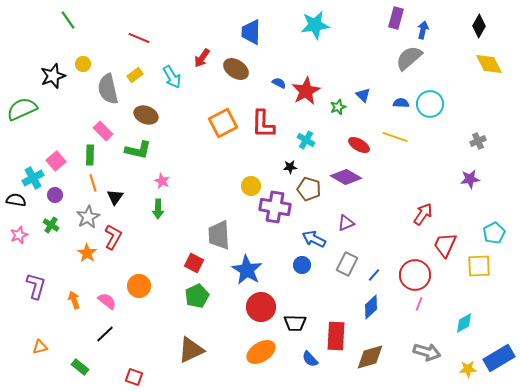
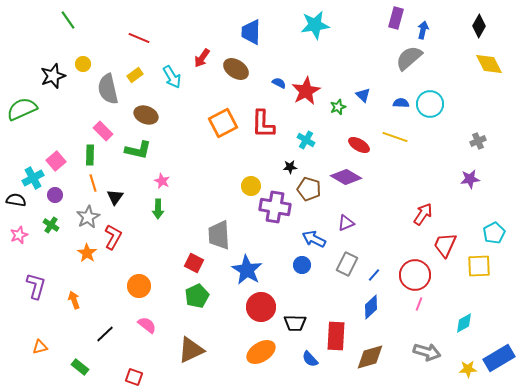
pink semicircle at (107, 301): moved 40 px right, 24 px down
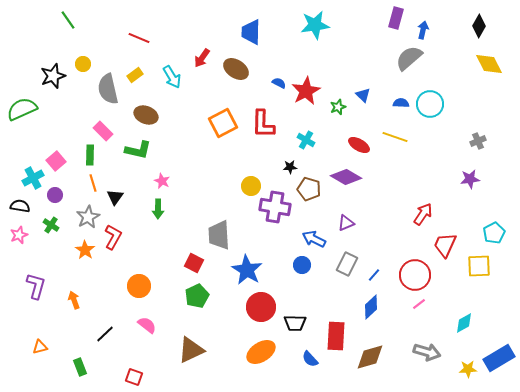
black semicircle at (16, 200): moved 4 px right, 6 px down
orange star at (87, 253): moved 2 px left, 3 px up
pink line at (419, 304): rotated 32 degrees clockwise
green rectangle at (80, 367): rotated 30 degrees clockwise
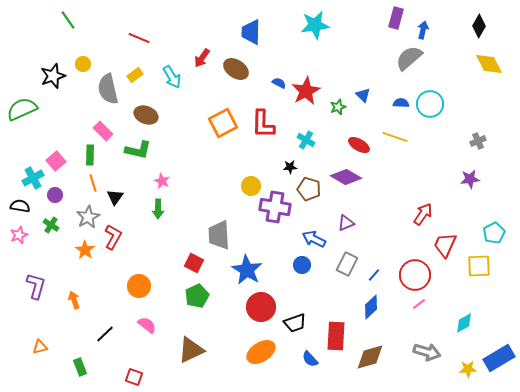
black trapezoid at (295, 323): rotated 20 degrees counterclockwise
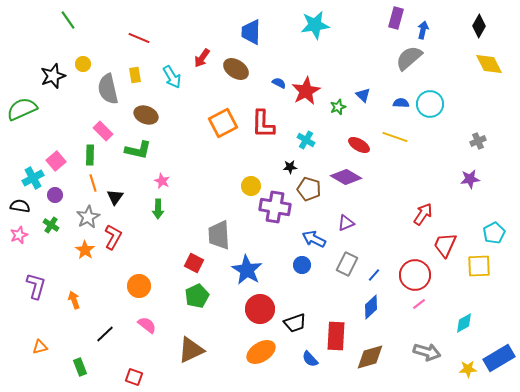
yellow rectangle at (135, 75): rotated 63 degrees counterclockwise
red circle at (261, 307): moved 1 px left, 2 px down
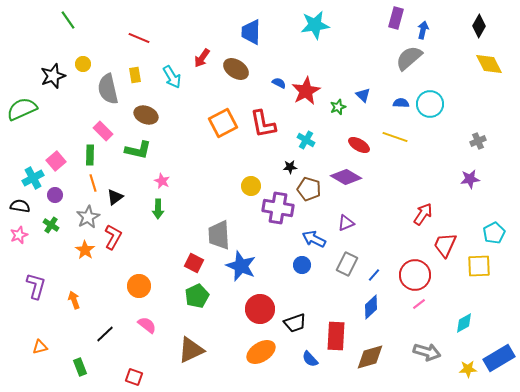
red L-shape at (263, 124): rotated 12 degrees counterclockwise
black triangle at (115, 197): rotated 18 degrees clockwise
purple cross at (275, 207): moved 3 px right, 1 px down
blue star at (247, 270): moved 6 px left, 4 px up; rotated 8 degrees counterclockwise
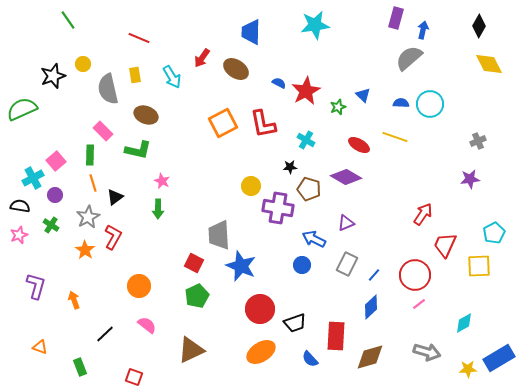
orange triangle at (40, 347): rotated 35 degrees clockwise
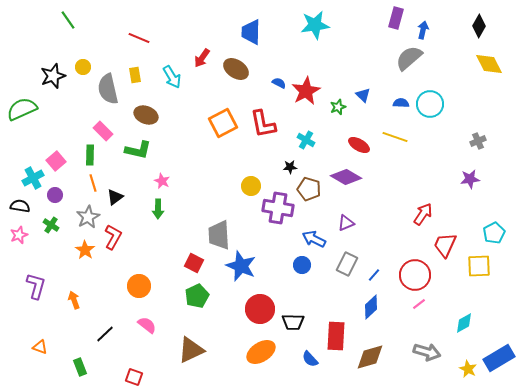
yellow circle at (83, 64): moved 3 px down
black trapezoid at (295, 323): moved 2 px left, 1 px up; rotated 20 degrees clockwise
yellow star at (468, 369): rotated 30 degrees clockwise
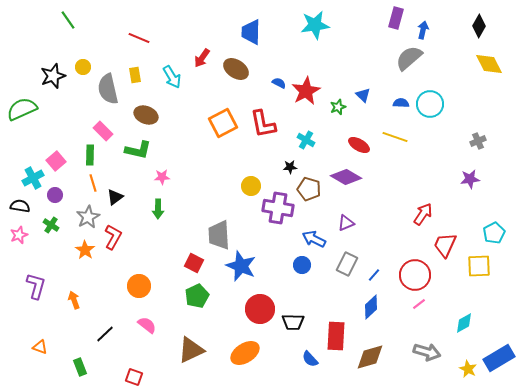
pink star at (162, 181): moved 4 px up; rotated 28 degrees counterclockwise
orange ellipse at (261, 352): moved 16 px left, 1 px down
